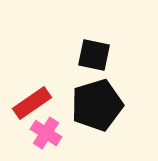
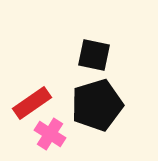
pink cross: moved 4 px right, 1 px down
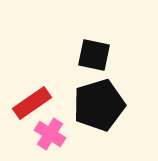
black pentagon: moved 2 px right
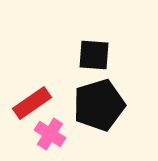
black square: rotated 8 degrees counterclockwise
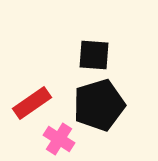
pink cross: moved 9 px right, 5 px down
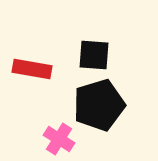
red rectangle: moved 34 px up; rotated 45 degrees clockwise
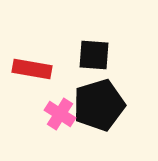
pink cross: moved 1 px right, 25 px up
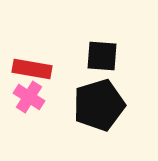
black square: moved 8 px right, 1 px down
pink cross: moved 31 px left, 17 px up
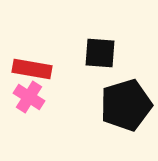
black square: moved 2 px left, 3 px up
black pentagon: moved 27 px right
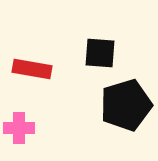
pink cross: moved 10 px left, 31 px down; rotated 32 degrees counterclockwise
